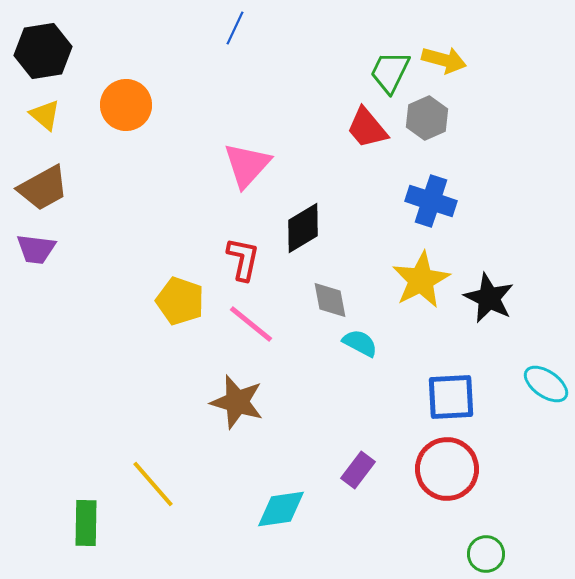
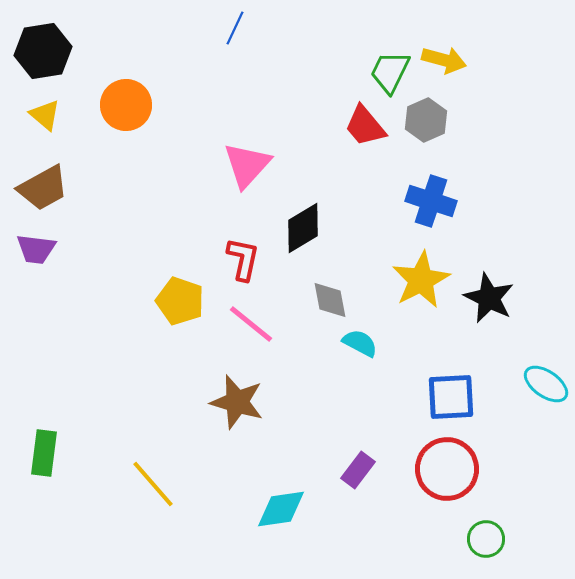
gray hexagon: moved 1 px left, 2 px down
red trapezoid: moved 2 px left, 2 px up
green rectangle: moved 42 px left, 70 px up; rotated 6 degrees clockwise
green circle: moved 15 px up
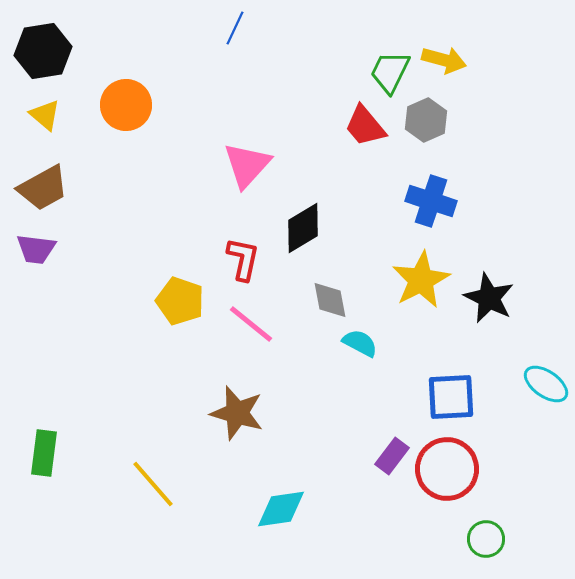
brown star: moved 11 px down
purple rectangle: moved 34 px right, 14 px up
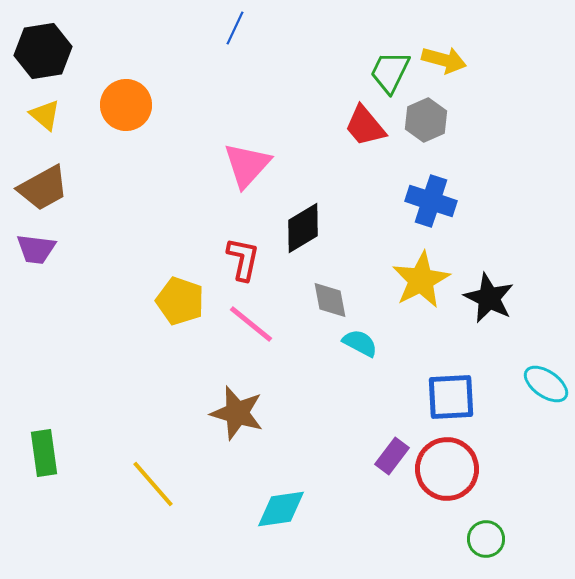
green rectangle: rotated 15 degrees counterclockwise
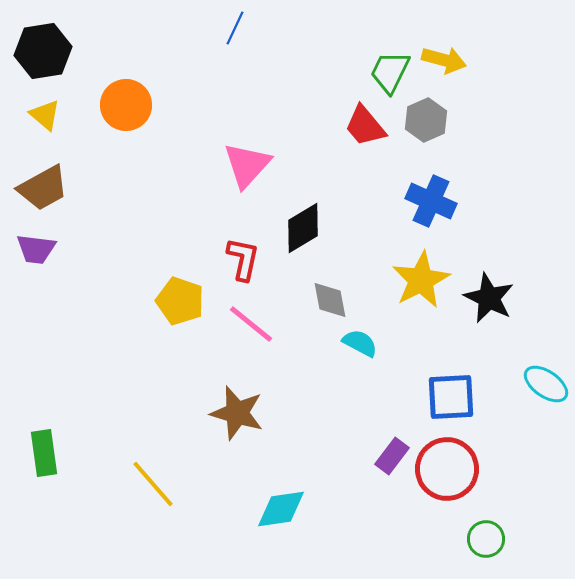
blue cross: rotated 6 degrees clockwise
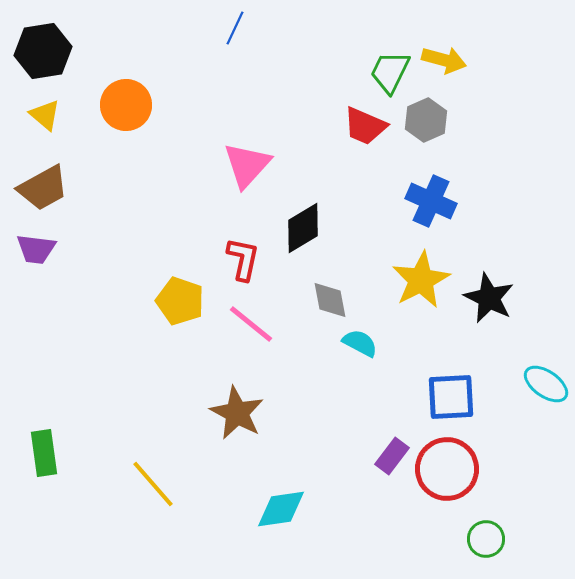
red trapezoid: rotated 27 degrees counterclockwise
brown star: rotated 12 degrees clockwise
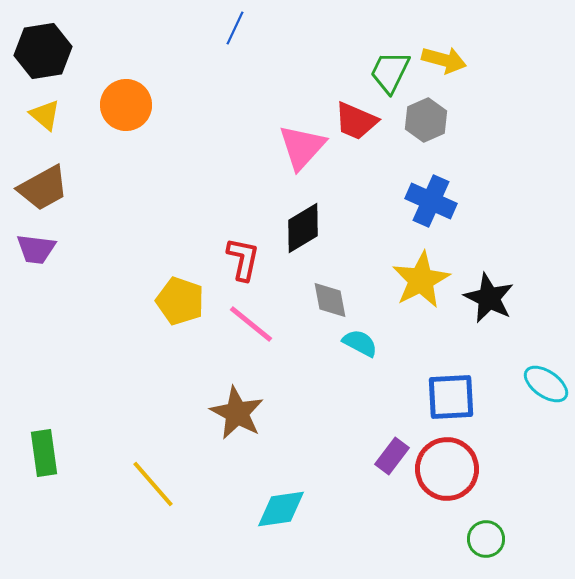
red trapezoid: moved 9 px left, 5 px up
pink triangle: moved 55 px right, 18 px up
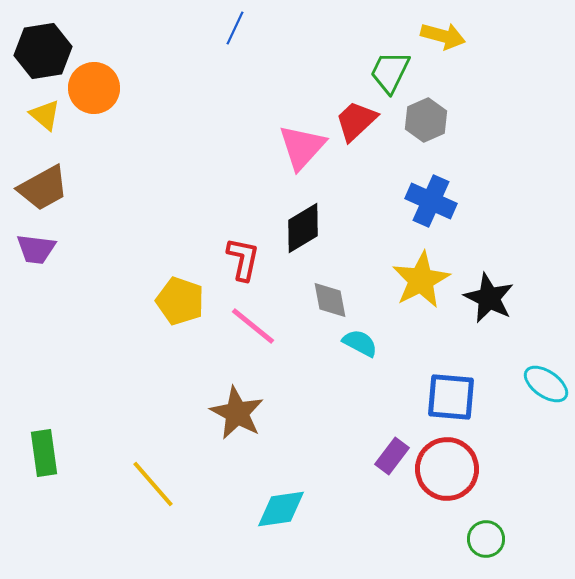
yellow arrow: moved 1 px left, 24 px up
orange circle: moved 32 px left, 17 px up
red trapezoid: rotated 114 degrees clockwise
pink line: moved 2 px right, 2 px down
blue square: rotated 8 degrees clockwise
